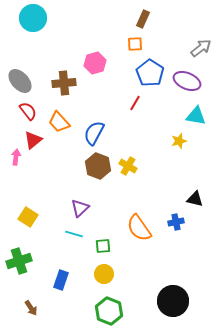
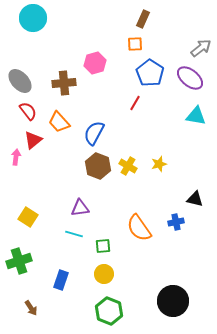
purple ellipse: moved 3 px right, 3 px up; rotated 16 degrees clockwise
yellow star: moved 20 px left, 23 px down
purple triangle: rotated 36 degrees clockwise
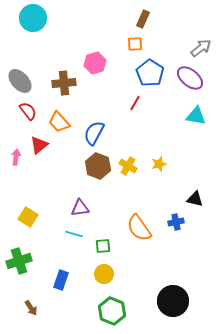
red triangle: moved 6 px right, 5 px down
green hexagon: moved 3 px right
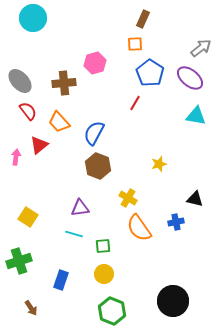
yellow cross: moved 32 px down
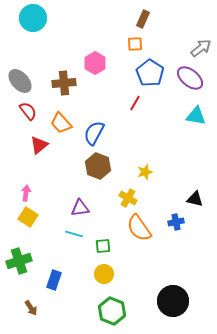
pink hexagon: rotated 15 degrees counterclockwise
orange trapezoid: moved 2 px right, 1 px down
pink arrow: moved 10 px right, 36 px down
yellow star: moved 14 px left, 8 px down
blue rectangle: moved 7 px left
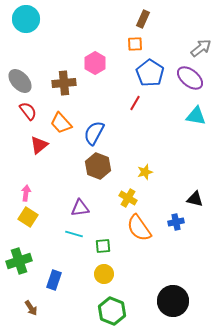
cyan circle: moved 7 px left, 1 px down
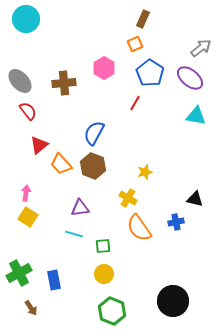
orange square: rotated 21 degrees counterclockwise
pink hexagon: moved 9 px right, 5 px down
orange trapezoid: moved 41 px down
brown hexagon: moved 5 px left
green cross: moved 12 px down; rotated 10 degrees counterclockwise
blue rectangle: rotated 30 degrees counterclockwise
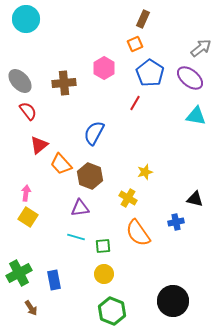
brown hexagon: moved 3 px left, 10 px down
orange semicircle: moved 1 px left, 5 px down
cyan line: moved 2 px right, 3 px down
